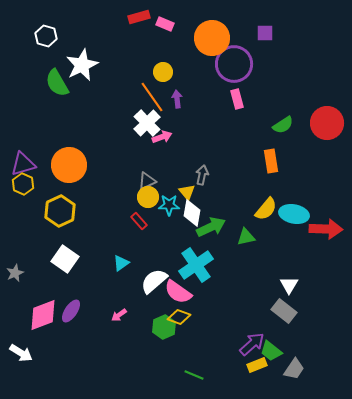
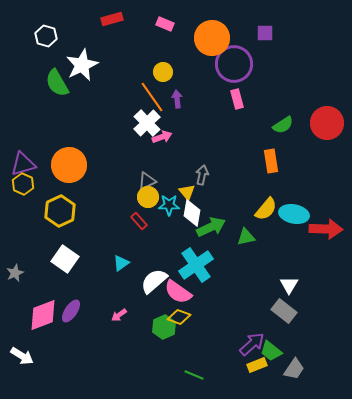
red rectangle at (139, 17): moved 27 px left, 2 px down
white arrow at (21, 353): moved 1 px right, 3 px down
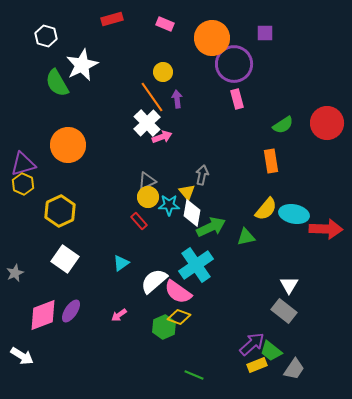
orange circle at (69, 165): moved 1 px left, 20 px up
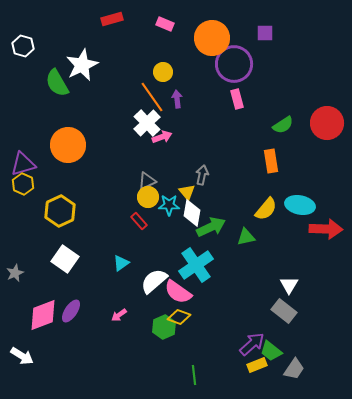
white hexagon at (46, 36): moved 23 px left, 10 px down
cyan ellipse at (294, 214): moved 6 px right, 9 px up
green line at (194, 375): rotated 60 degrees clockwise
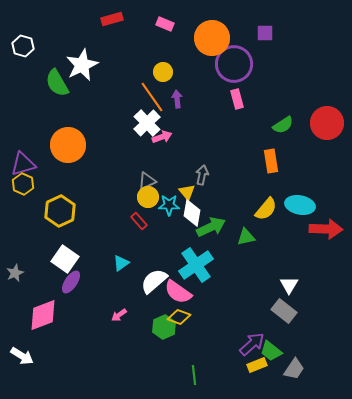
purple ellipse at (71, 311): moved 29 px up
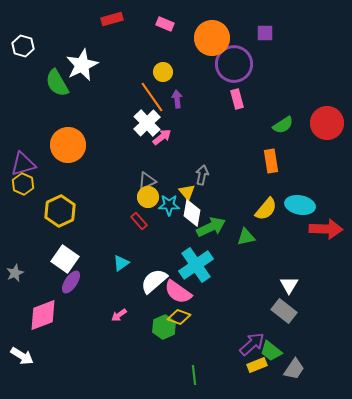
pink arrow at (162, 137): rotated 18 degrees counterclockwise
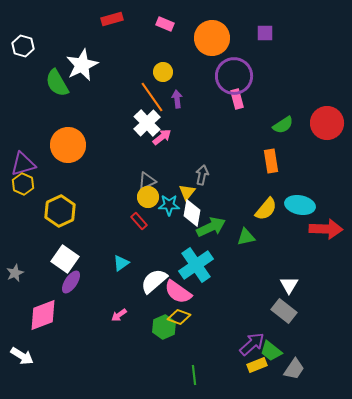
purple circle at (234, 64): moved 12 px down
yellow triangle at (187, 192): rotated 18 degrees clockwise
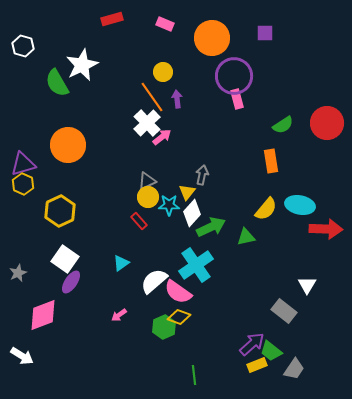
white diamond at (192, 213): rotated 32 degrees clockwise
gray star at (15, 273): moved 3 px right
white triangle at (289, 285): moved 18 px right
